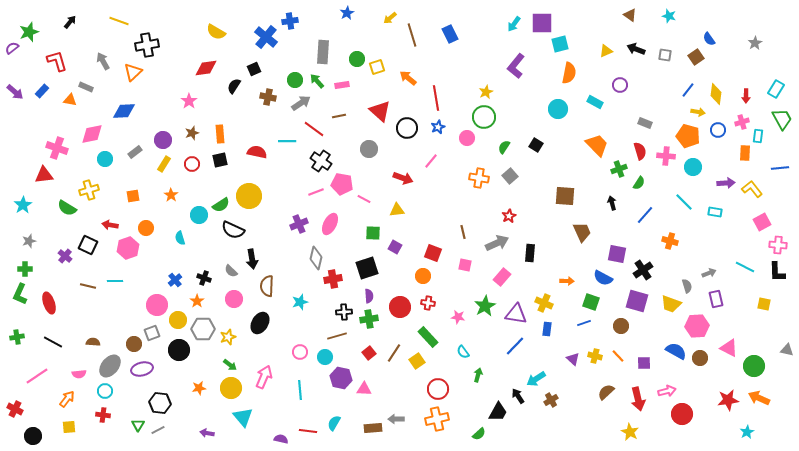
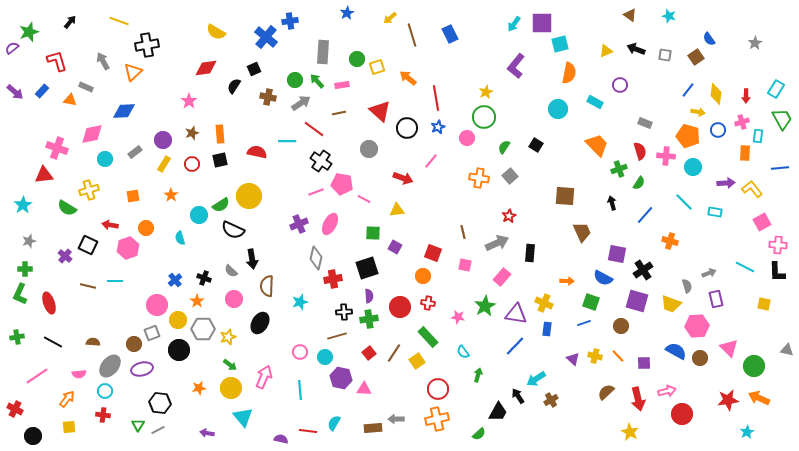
brown line at (339, 116): moved 3 px up
pink triangle at (729, 348): rotated 18 degrees clockwise
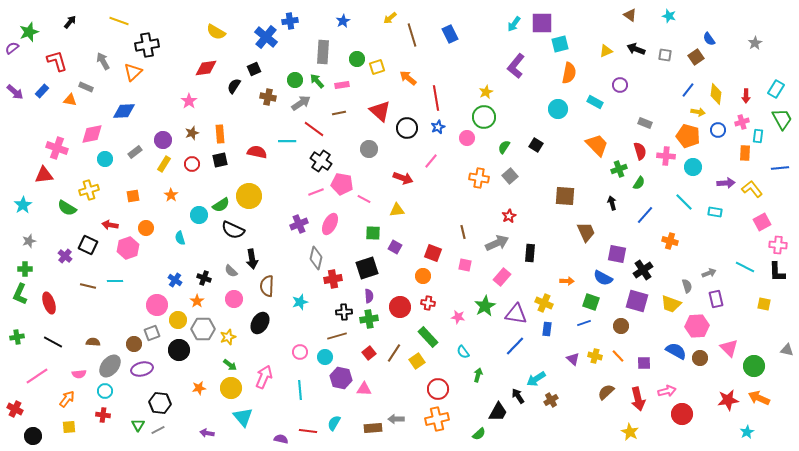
blue star at (347, 13): moved 4 px left, 8 px down
brown trapezoid at (582, 232): moved 4 px right
blue cross at (175, 280): rotated 16 degrees counterclockwise
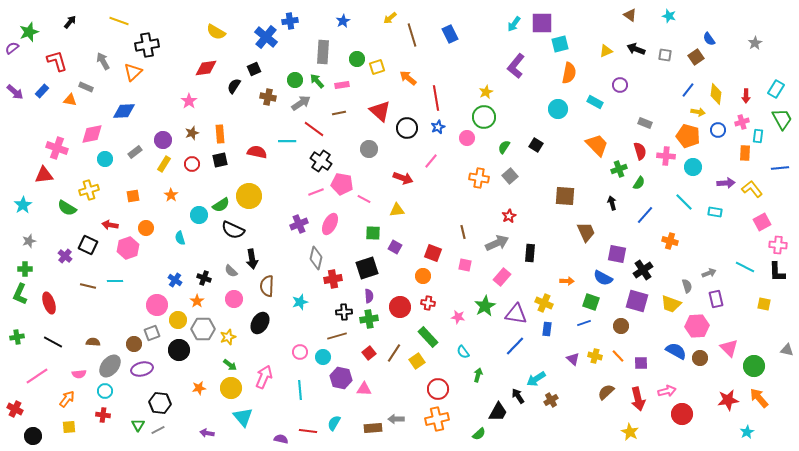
cyan circle at (325, 357): moved 2 px left
purple square at (644, 363): moved 3 px left
orange arrow at (759, 398): rotated 25 degrees clockwise
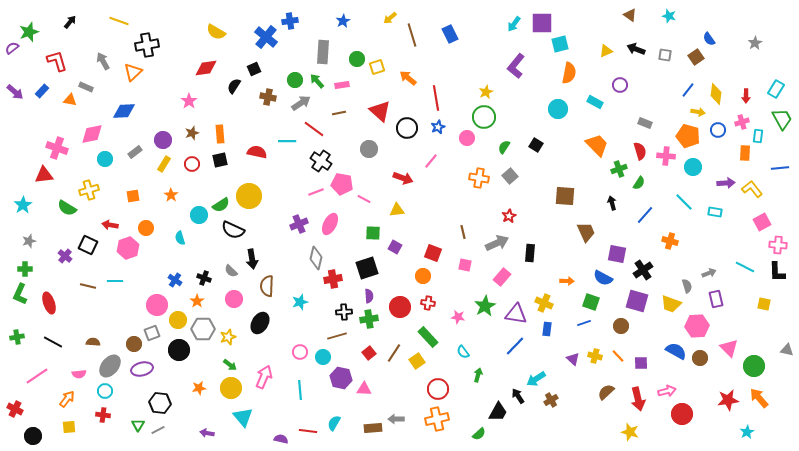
yellow star at (630, 432): rotated 12 degrees counterclockwise
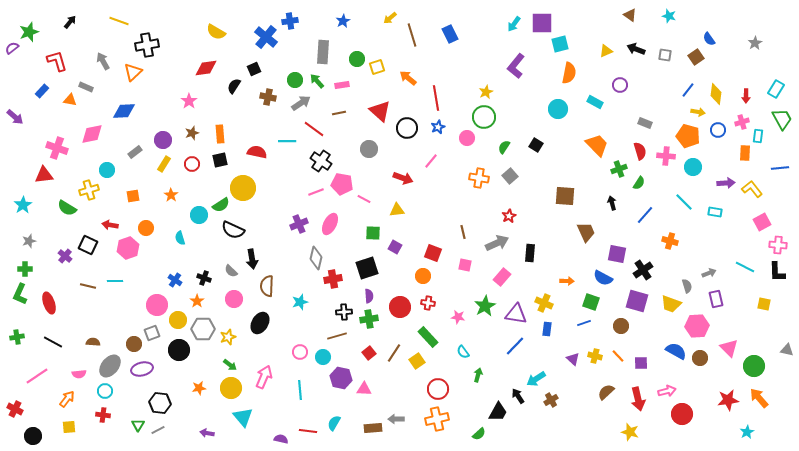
purple arrow at (15, 92): moved 25 px down
cyan circle at (105, 159): moved 2 px right, 11 px down
yellow circle at (249, 196): moved 6 px left, 8 px up
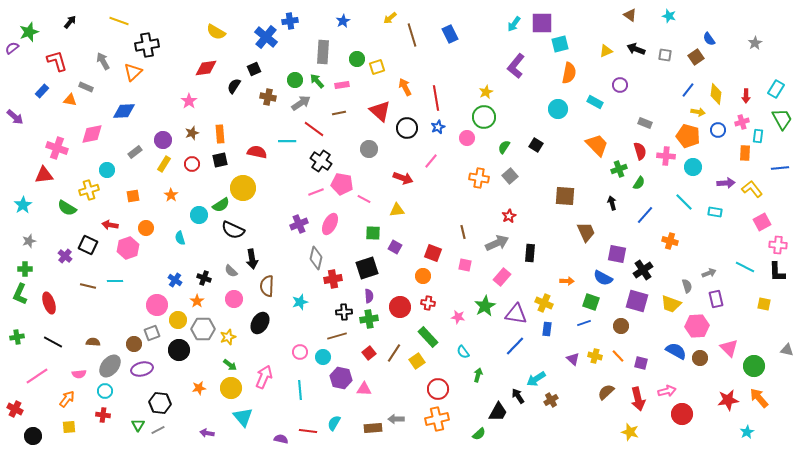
orange arrow at (408, 78): moved 3 px left, 9 px down; rotated 24 degrees clockwise
purple square at (641, 363): rotated 16 degrees clockwise
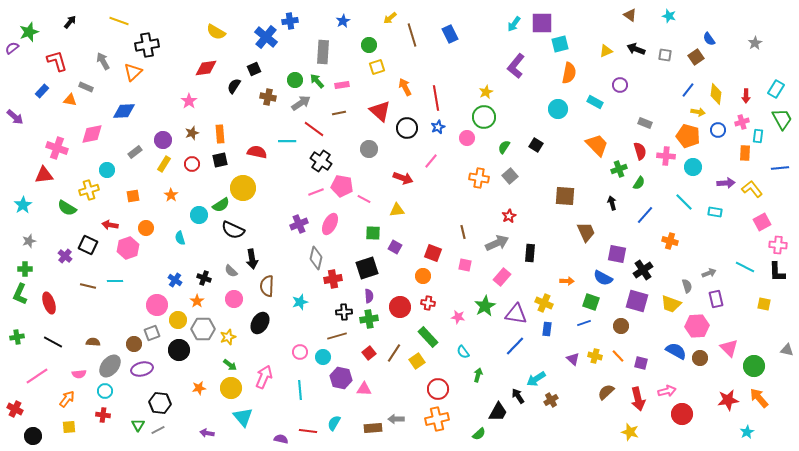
green circle at (357, 59): moved 12 px right, 14 px up
pink pentagon at (342, 184): moved 2 px down
